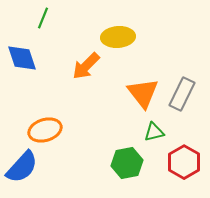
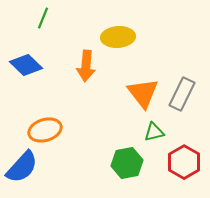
blue diamond: moved 4 px right, 7 px down; rotated 28 degrees counterclockwise
orange arrow: rotated 40 degrees counterclockwise
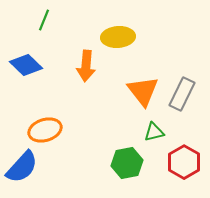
green line: moved 1 px right, 2 px down
orange triangle: moved 2 px up
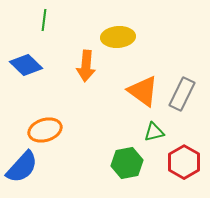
green line: rotated 15 degrees counterclockwise
orange triangle: rotated 16 degrees counterclockwise
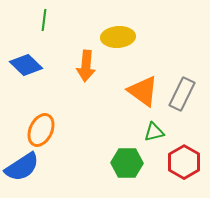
orange ellipse: moved 4 px left; rotated 48 degrees counterclockwise
green hexagon: rotated 12 degrees clockwise
blue semicircle: rotated 15 degrees clockwise
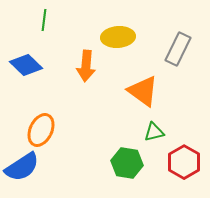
gray rectangle: moved 4 px left, 45 px up
green hexagon: rotated 8 degrees clockwise
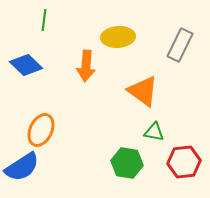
gray rectangle: moved 2 px right, 4 px up
green triangle: rotated 25 degrees clockwise
red hexagon: rotated 24 degrees clockwise
